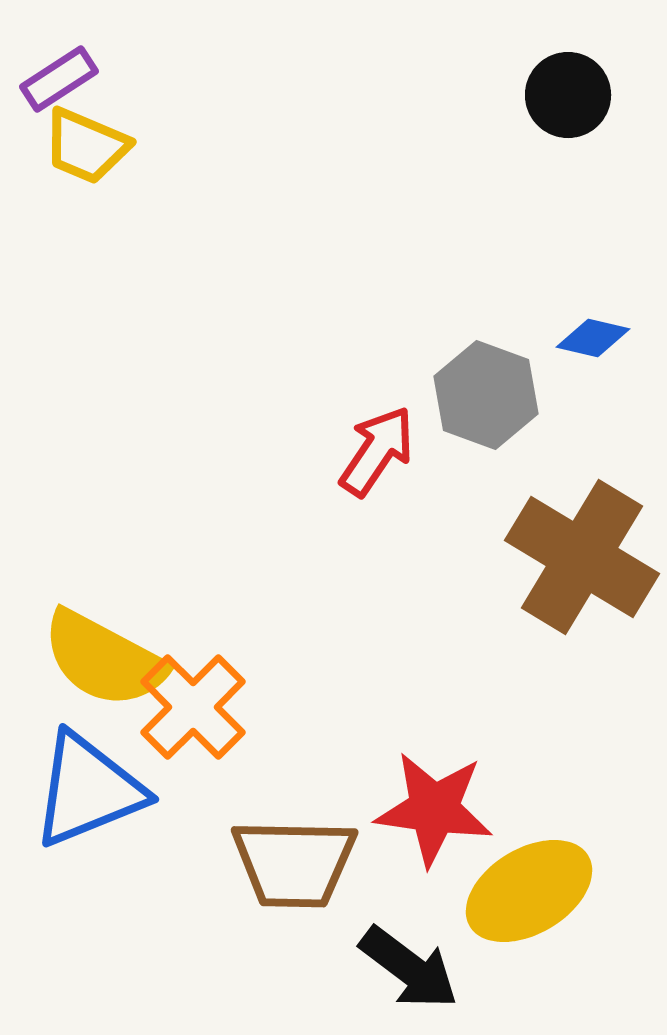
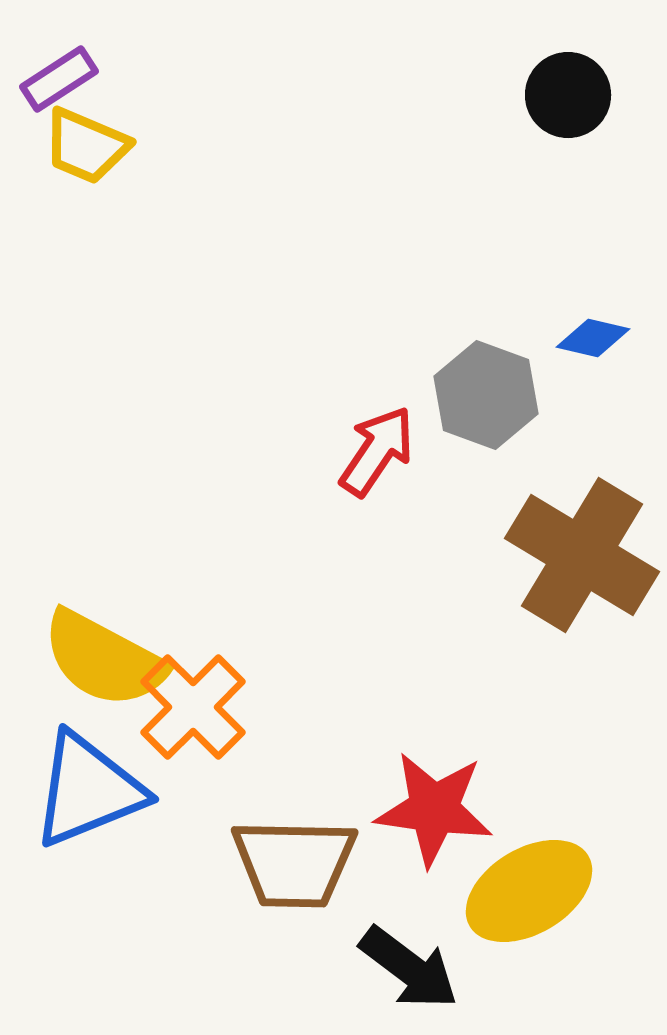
brown cross: moved 2 px up
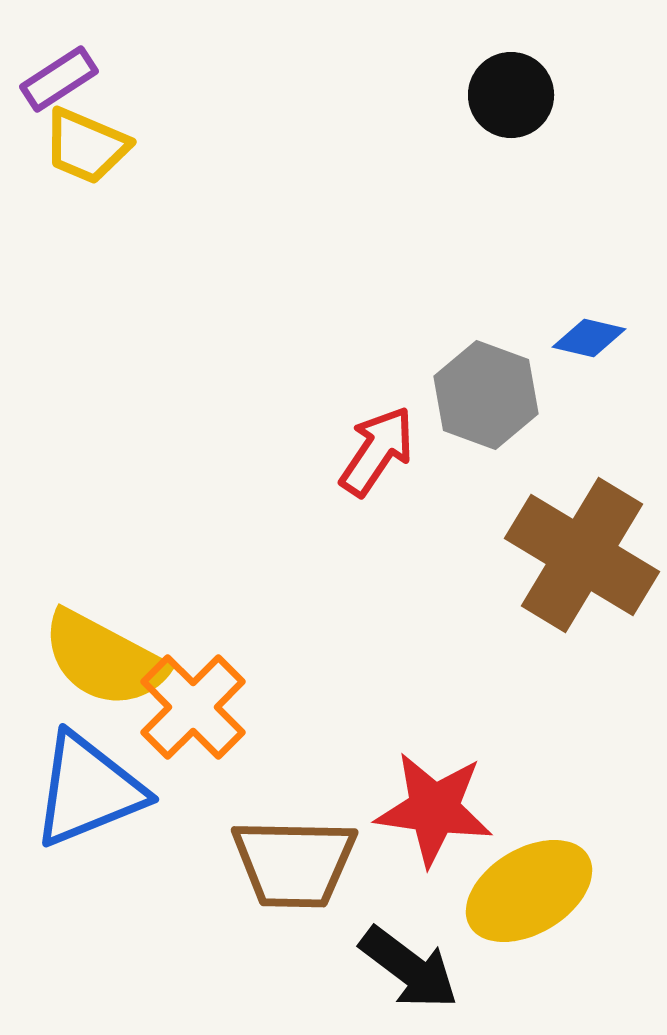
black circle: moved 57 px left
blue diamond: moved 4 px left
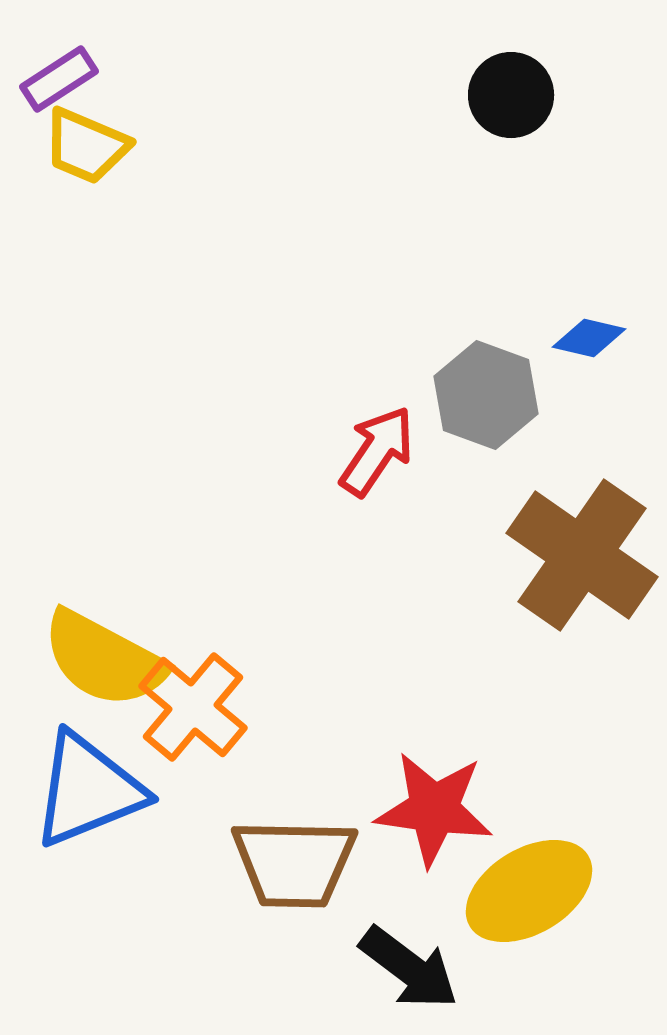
brown cross: rotated 4 degrees clockwise
orange cross: rotated 5 degrees counterclockwise
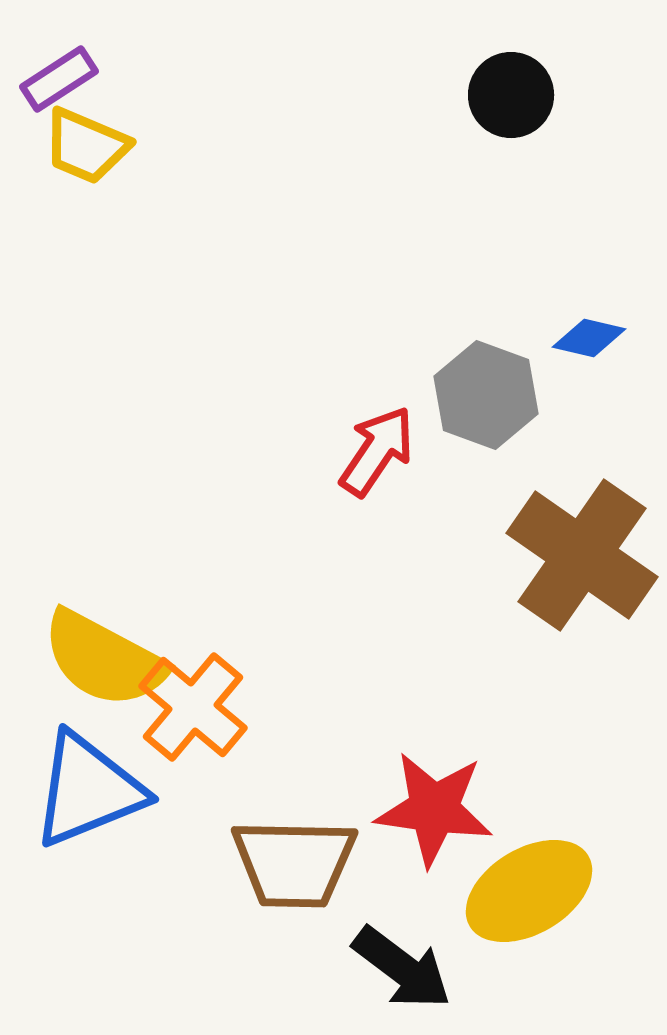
black arrow: moved 7 px left
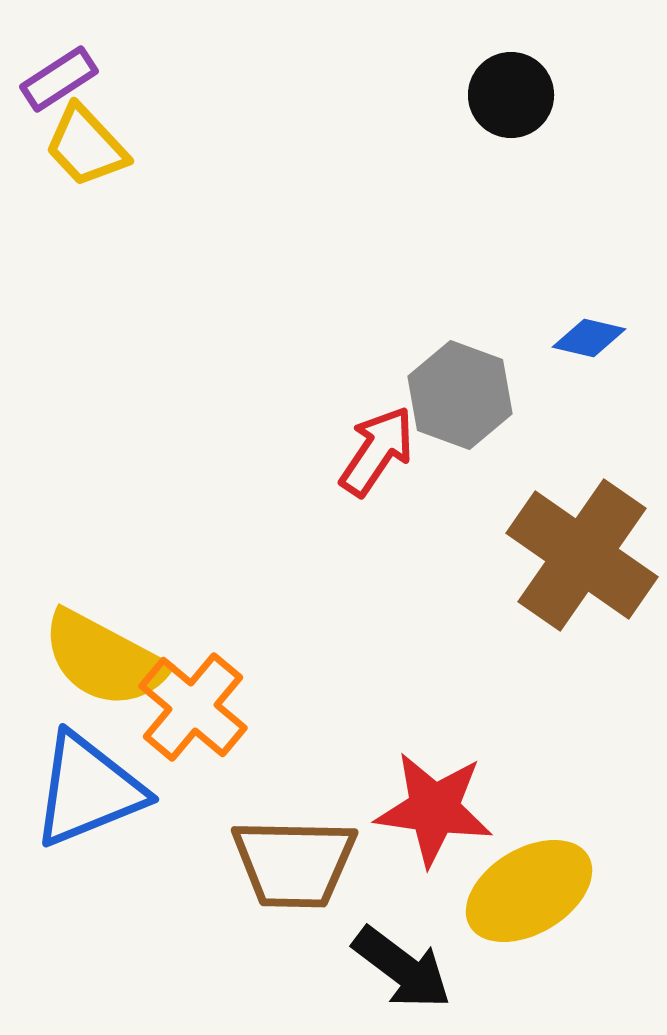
yellow trapezoid: rotated 24 degrees clockwise
gray hexagon: moved 26 px left
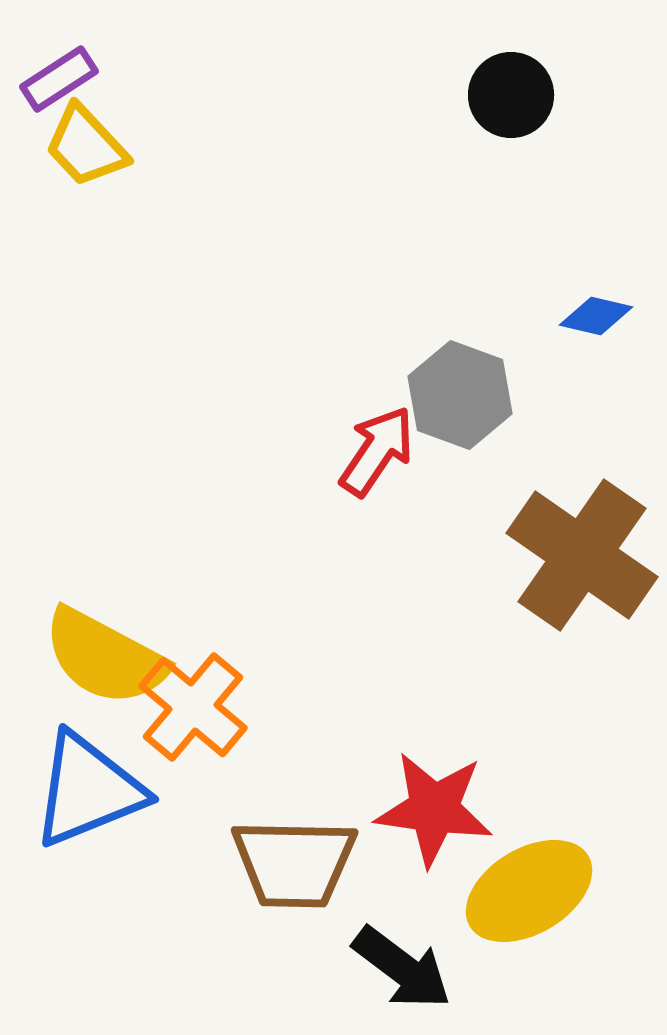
blue diamond: moved 7 px right, 22 px up
yellow semicircle: moved 1 px right, 2 px up
